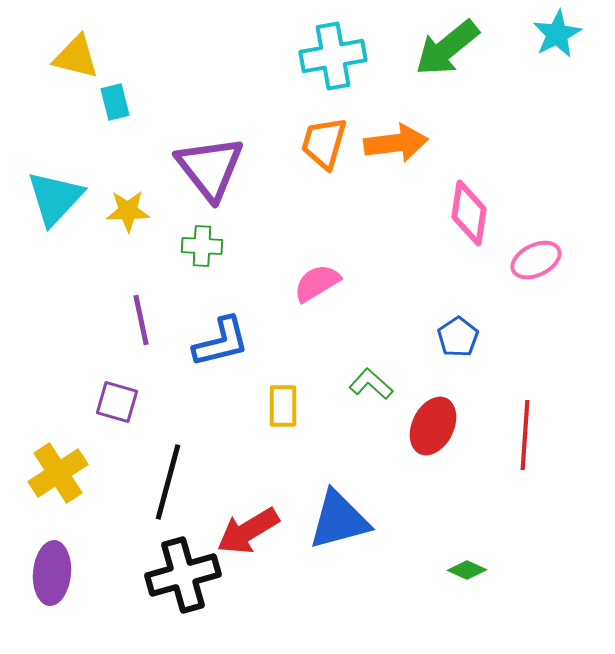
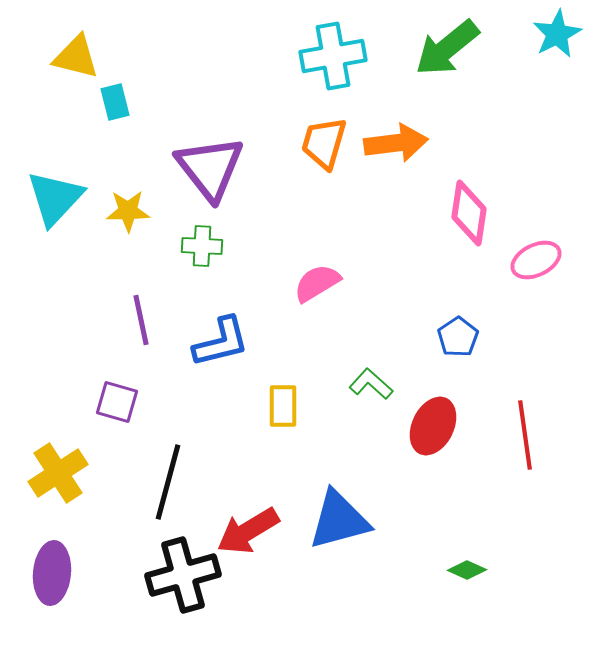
red line: rotated 12 degrees counterclockwise
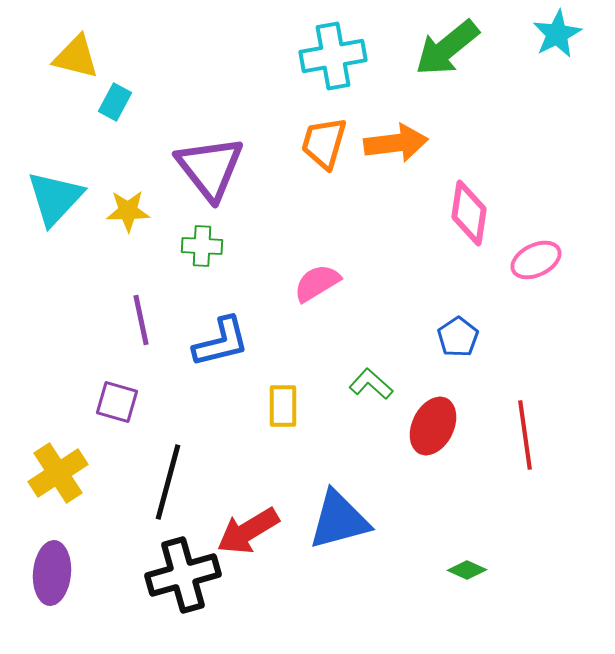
cyan rectangle: rotated 42 degrees clockwise
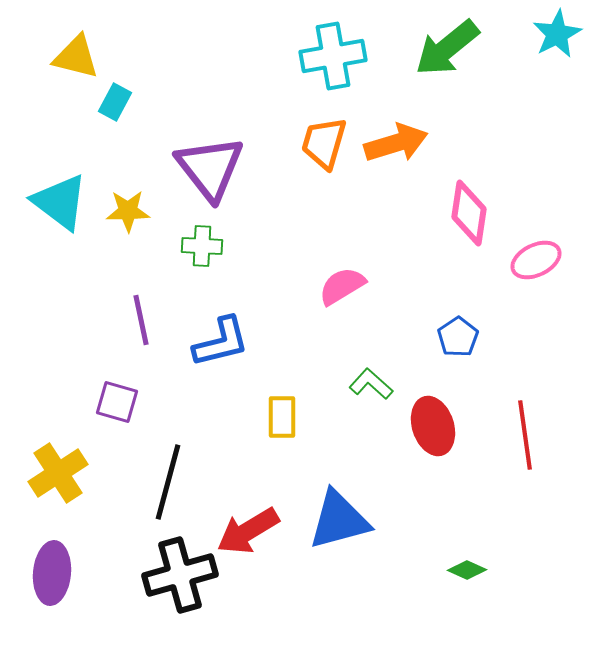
orange arrow: rotated 10 degrees counterclockwise
cyan triangle: moved 5 px right, 4 px down; rotated 36 degrees counterclockwise
pink semicircle: moved 25 px right, 3 px down
yellow rectangle: moved 1 px left, 11 px down
red ellipse: rotated 44 degrees counterclockwise
black cross: moved 3 px left
